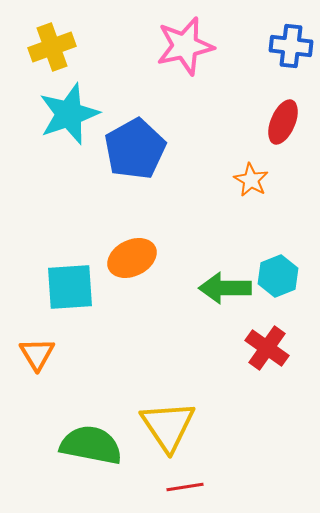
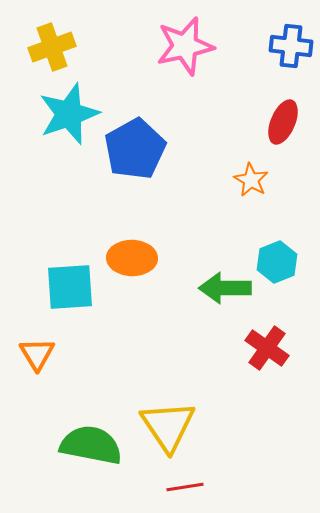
orange ellipse: rotated 27 degrees clockwise
cyan hexagon: moved 1 px left, 14 px up
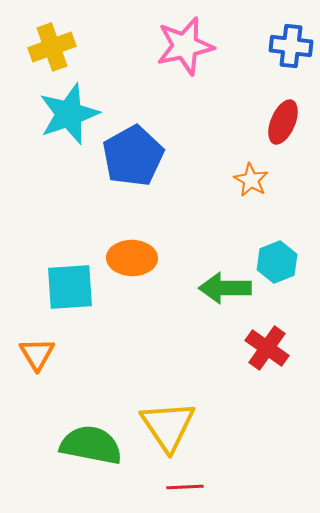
blue pentagon: moved 2 px left, 7 px down
red line: rotated 6 degrees clockwise
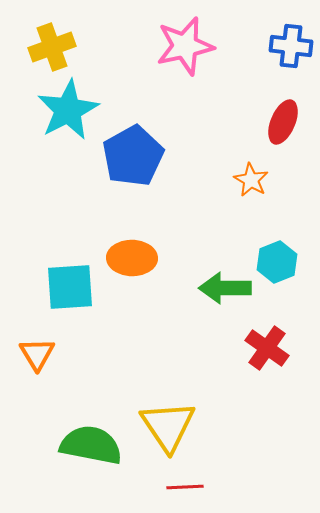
cyan star: moved 1 px left, 4 px up; rotated 8 degrees counterclockwise
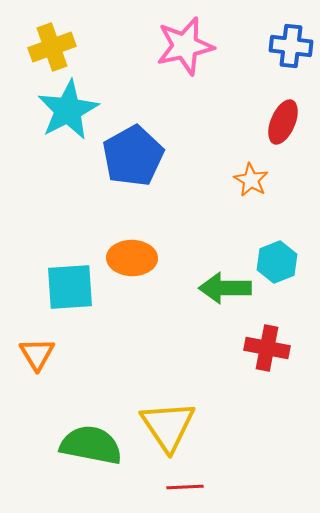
red cross: rotated 24 degrees counterclockwise
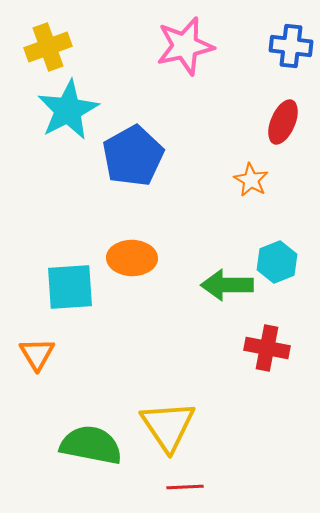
yellow cross: moved 4 px left
green arrow: moved 2 px right, 3 px up
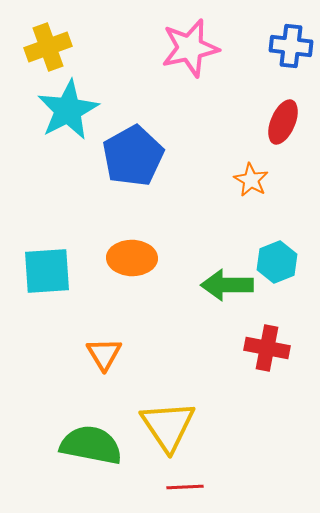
pink star: moved 5 px right, 2 px down
cyan square: moved 23 px left, 16 px up
orange triangle: moved 67 px right
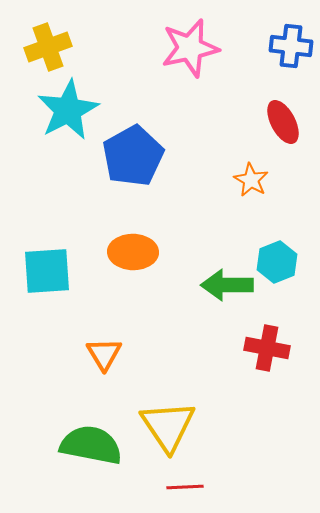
red ellipse: rotated 51 degrees counterclockwise
orange ellipse: moved 1 px right, 6 px up
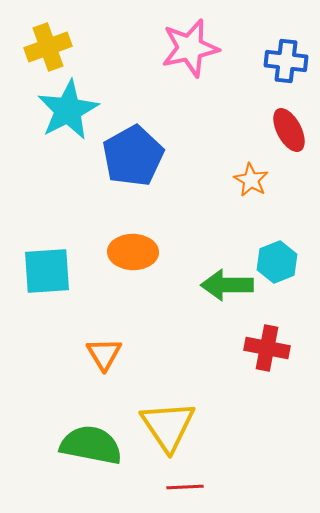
blue cross: moved 5 px left, 15 px down
red ellipse: moved 6 px right, 8 px down
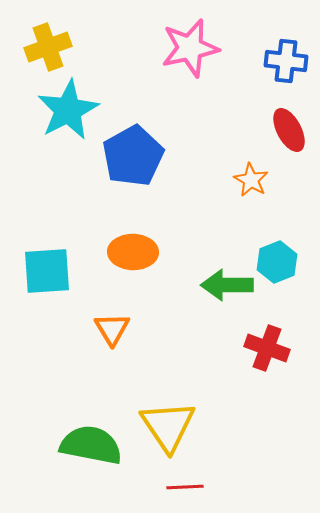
red cross: rotated 9 degrees clockwise
orange triangle: moved 8 px right, 25 px up
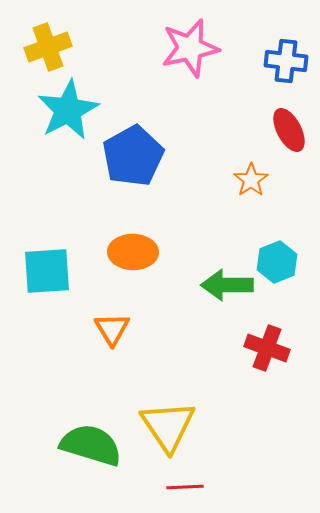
orange star: rotated 8 degrees clockwise
green semicircle: rotated 6 degrees clockwise
